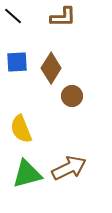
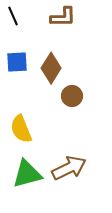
black line: rotated 24 degrees clockwise
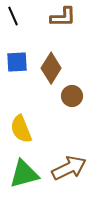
green triangle: moved 3 px left
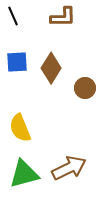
brown circle: moved 13 px right, 8 px up
yellow semicircle: moved 1 px left, 1 px up
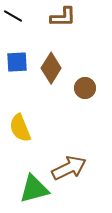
black line: rotated 36 degrees counterclockwise
green triangle: moved 10 px right, 15 px down
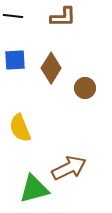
black line: rotated 24 degrees counterclockwise
blue square: moved 2 px left, 2 px up
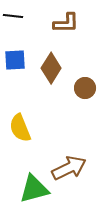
brown L-shape: moved 3 px right, 6 px down
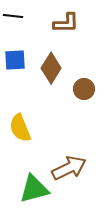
brown circle: moved 1 px left, 1 px down
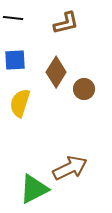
black line: moved 2 px down
brown L-shape: rotated 12 degrees counterclockwise
brown diamond: moved 5 px right, 4 px down
yellow semicircle: moved 25 px up; rotated 40 degrees clockwise
brown arrow: moved 1 px right
green triangle: rotated 12 degrees counterclockwise
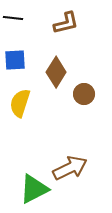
brown circle: moved 5 px down
